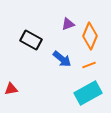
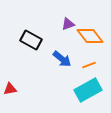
orange diamond: rotated 60 degrees counterclockwise
red triangle: moved 1 px left
cyan rectangle: moved 3 px up
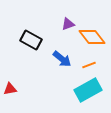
orange diamond: moved 2 px right, 1 px down
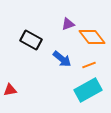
red triangle: moved 1 px down
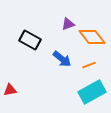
black rectangle: moved 1 px left
cyan rectangle: moved 4 px right, 2 px down
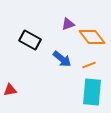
cyan rectangle: rotated 56 degrees counterclockwise
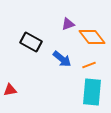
black rectangle: moved 1 px right, 2 px down
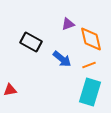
orange diamond: moved 1 px left, 2 px down; rotated 24 degrees clockwise
cyan rectangle: moved 2 px left; rotated 12 degrees clockwise
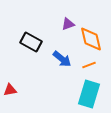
cyan rectangle: moved 1 px left, 2 px down
